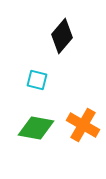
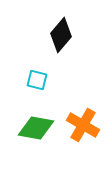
black diamond: moved 1 px left, 1 px up
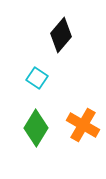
cyan square: moved 2 px up; rotated 20 degrees clockwise
green diamond: rotated 69 degrees counterclockwise
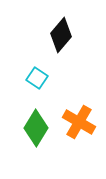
orange cross: moved 4 px left, 3 px up
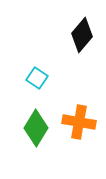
black diamond: moved 21 px right
orange cross: rotated 20 degrees counterclockwise
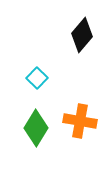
cyan square: rotated 10 degrees clockwise
orange cross: moved 1 px right, 1 px up
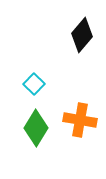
cyan square: moved 3 px left, 6 px down
orange cross: moved 1 px up
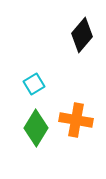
cyan square: rotated 15 degrees clockwise
orange cross: moved 4 px left
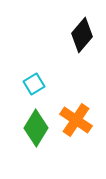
orange cross: rotated 24 degrees clockwise
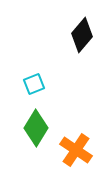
cyan square: rotated 10 degrees clockwise
orange cross: moved 30 px down
